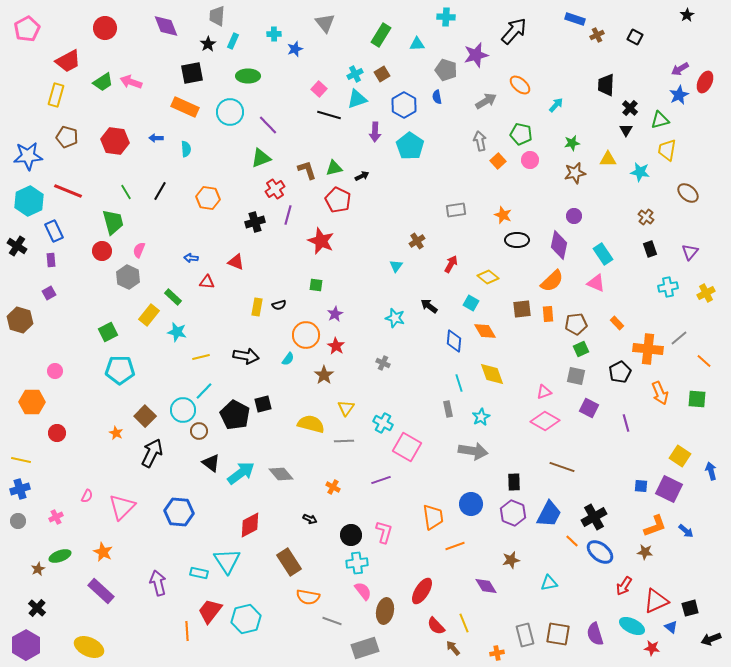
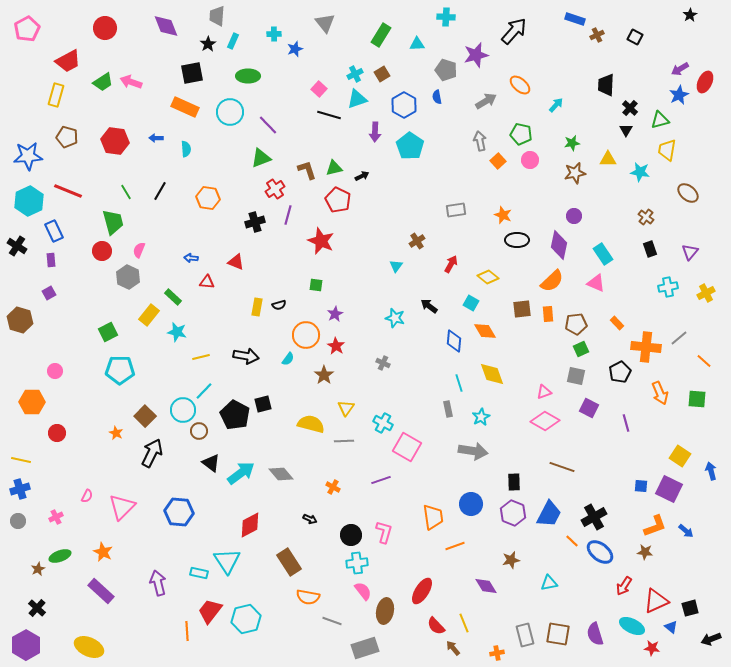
black star at (687, 15): moved 3 px right
orange cross at (648, 349): moved 2 px left, 2 px up
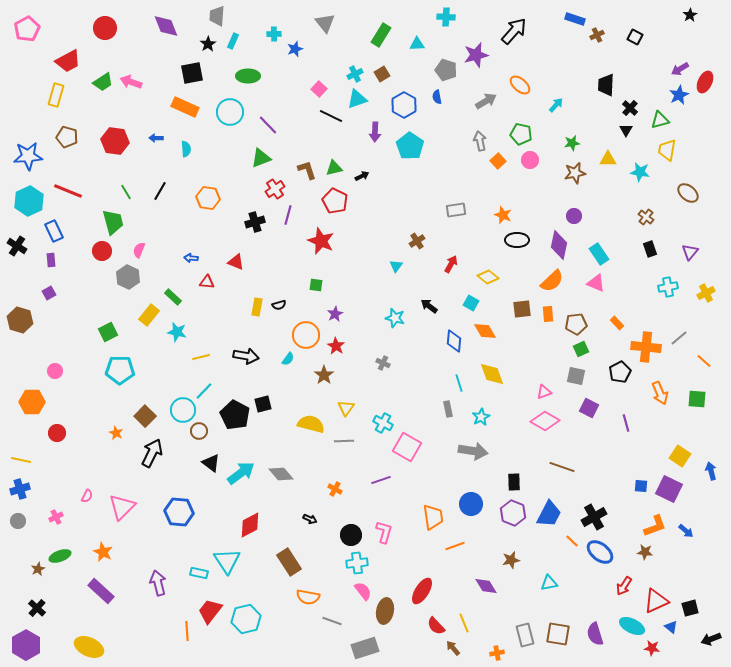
black line at (329, 115): moved 2 px right, 1 px down; rotated 10 degrees clockwise
red pentagon at (338, 200): moved 3 px left, 1 px down
cyan rectangle at (603, 254): moved 4 px left
orange cross at (333, 487): moved 2 px right, 2 px down
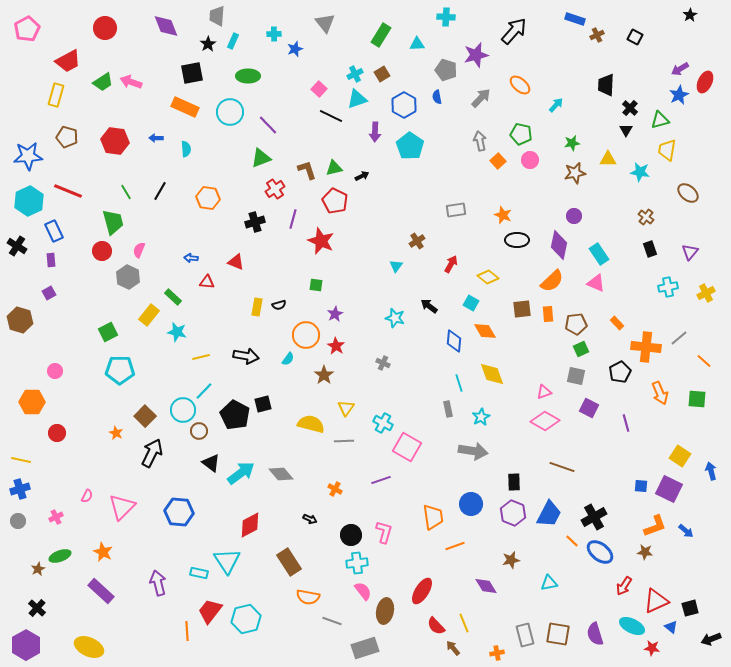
gray arrow at (486, 101): moved 5 px left, 3 px up; rotated 15 degrees counterclockwise
purple line at (288, 215): moved 5 px right, 4 px down
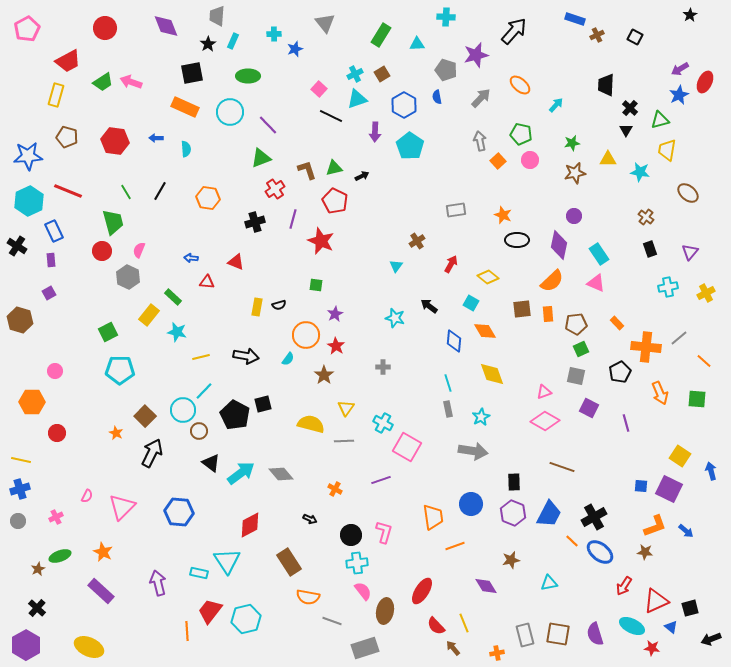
gray cross at (383, 363): moved 4 px down; rotated 24 degrees counterclockwise
cyan line at (459, 383): moved 11 px left
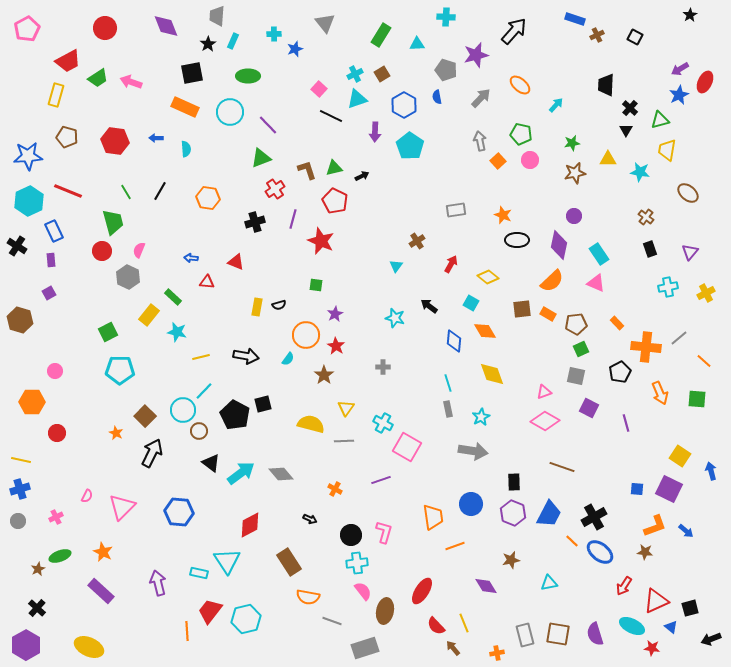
green trapezoid at (103, 82): moved 5 px left, 4 px up
orange rectangle at (548, 314): rotated 56 degrees counterclockwise
blue square at (641, 486): moved 4 px left, 3 px down
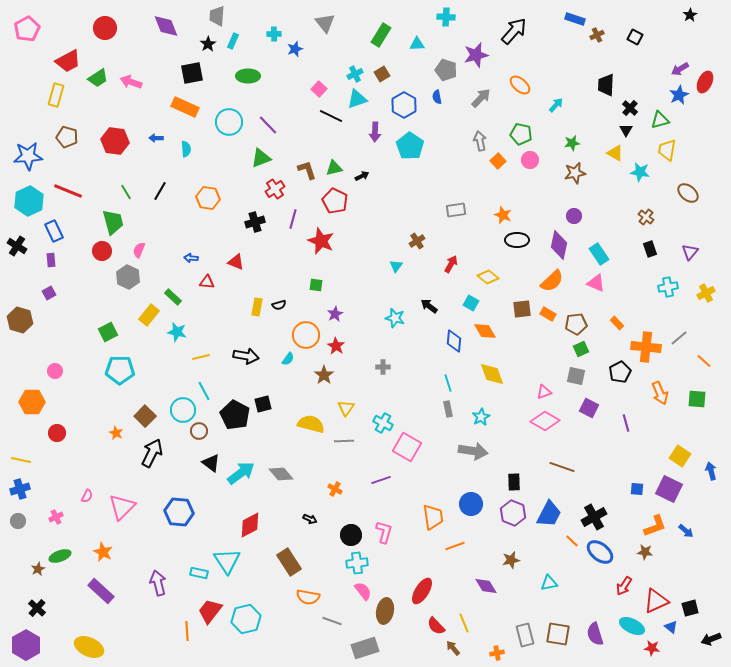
cyan circle at (230, 112): moved 1 px left, 10 px down
yellow triangle at (608, 159): moved 7 px right, 6 px up; rotated 30 degrees clockwise
cyan line at (204, 391): rotated 72 degrees counterclockwise
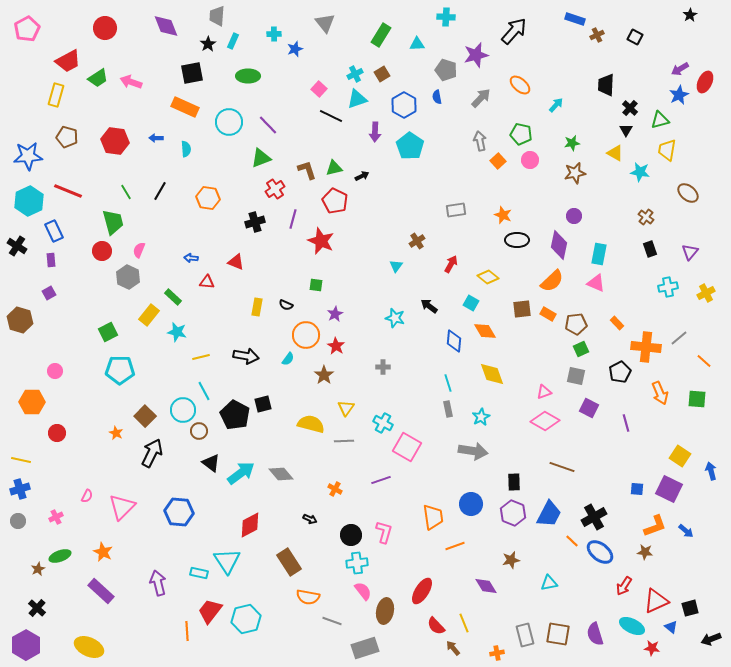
cyan rectangle at (599, 254): rotated 45 degrees clockwise
black semicircle at (279, 305): moved 7 px right; rotated 40 degrees clockwise
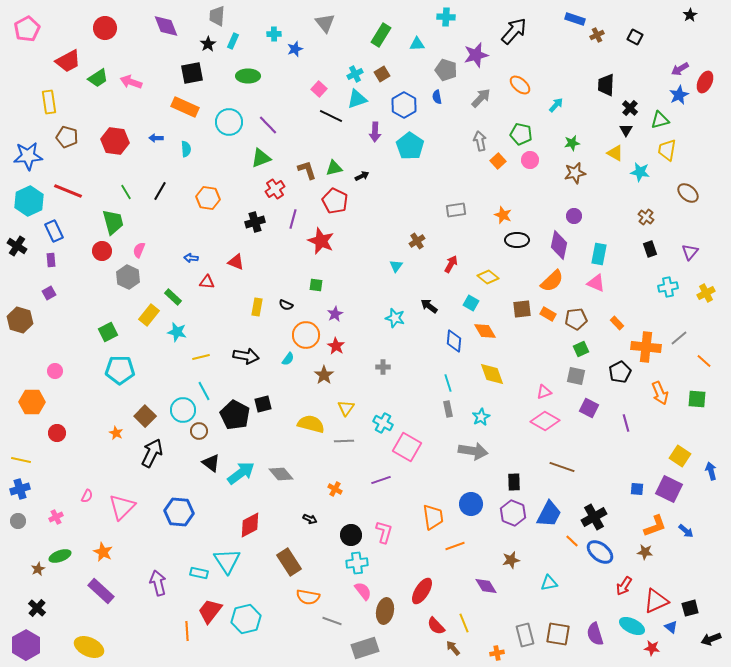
yellow rectangle at (56, 95): moved 7 px left, 7 px down; rotated 25 degrees counterclockwise
brown pentagon at (576, 324): moved 5 px up
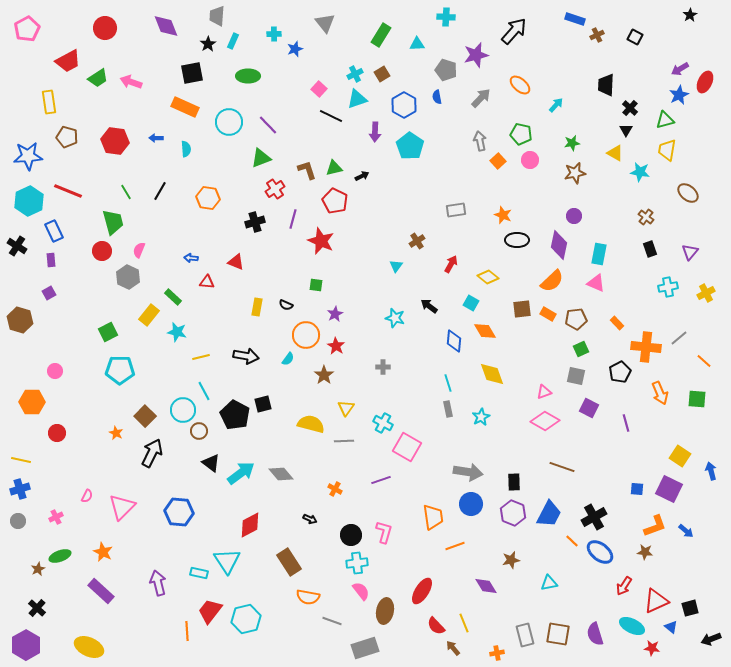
green triangle at (660, 120): moved 5 px right
gray arrow at (473, 451): moved 5 px left, 21 px down
pink semicircle at (363, 591): moved 2 px left
